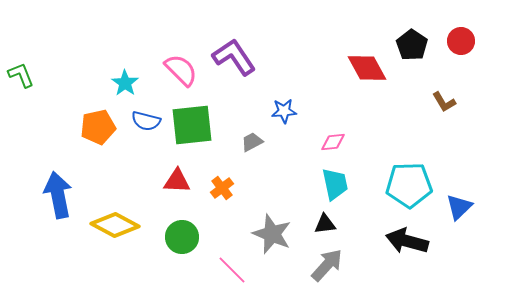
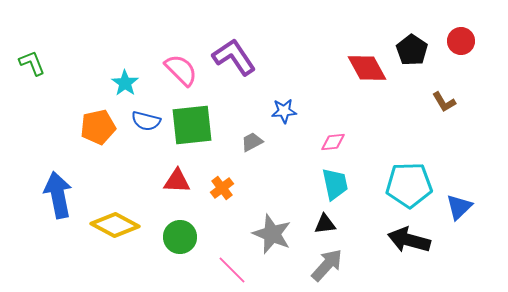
black pentagon: moved 5 px down
green L-shape: moved 11 px right, 12 px up
green circle: moved 2 px left
black arrow: moved 2 px right, 1 px up
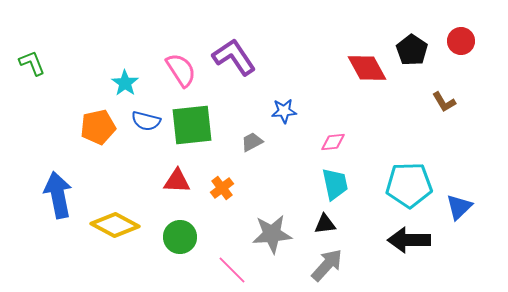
pink semicircle: rotated 12 degrees clockwise
gray star: rotated 27 degrees counterclockwise
black arrow: rotated 15 degrees counterclockwise
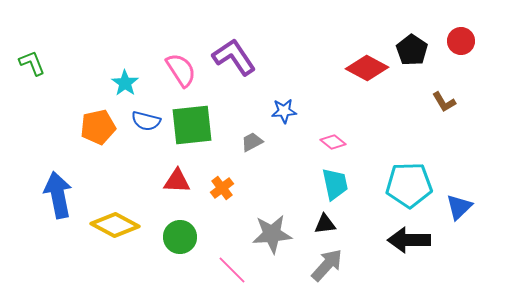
red diamond: rotated 33 degrees counterclockwise
pink diamond: rotated 45 degrees clockwise
